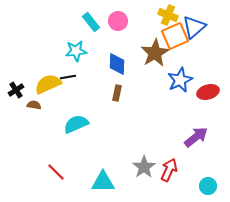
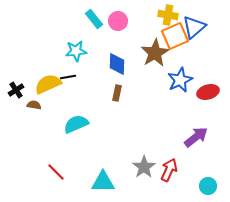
yellow cross: rotated 12 degrees counterclockwise
cyan rectangle: moved 3 px right, 3 px up
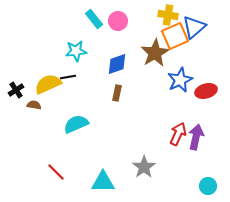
blue diamond: rotated 70 degrees clockwise
red ellipse: moved 2 px left, 1 px up
purple arrow: rotated 40 degrees counterclockwise
red arrow: moved 9 px right, 36 px up
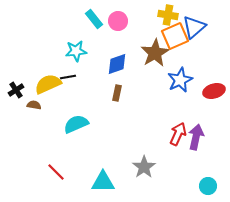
red ellipse: moved 8 px right
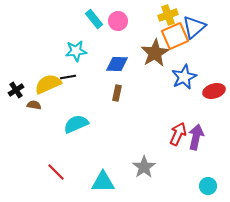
yellow cross: rotated 30 degrees counterclockwise
blue diamond: rotated 20 degrees clockwise
blue star: moved 4 px right, 3 px up
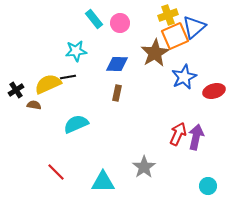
pink circle: moved 2 px right, 2 px down
